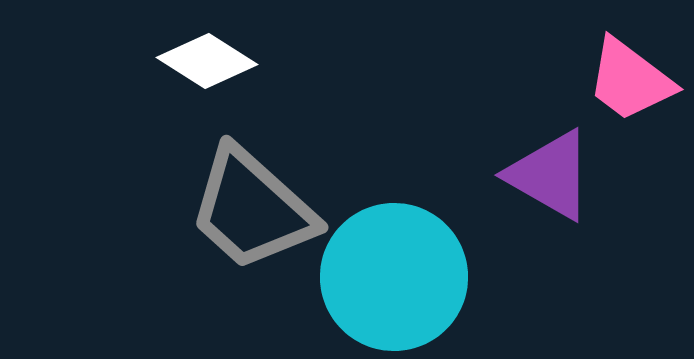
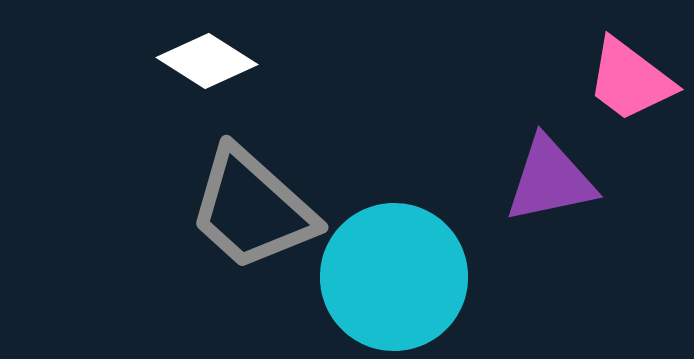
purple triangle: moved 5 px down; rotated 42 degrees counterclockwise
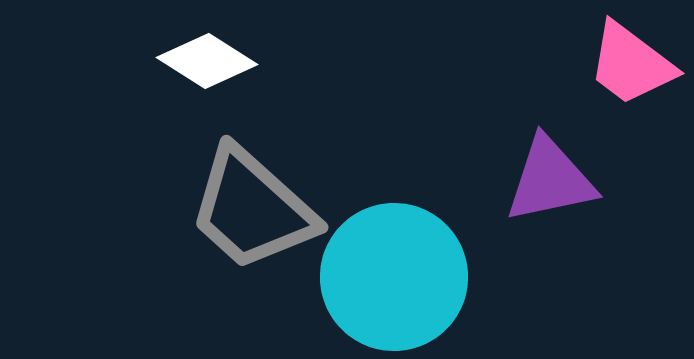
pink trapezoid: moved 1 px right, 16 px up
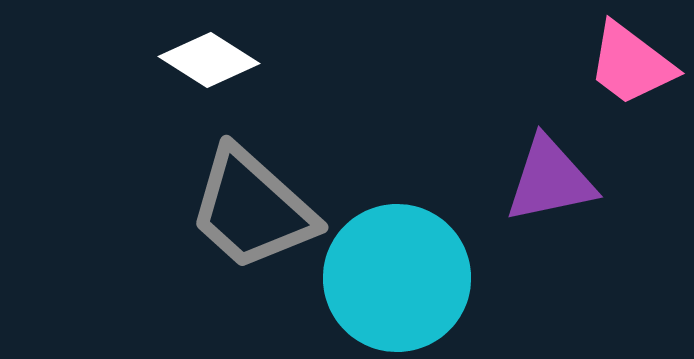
white diamond: moved 2 px right, 1 px up
cyan circle: moved 3 px right, 1 px down
